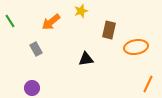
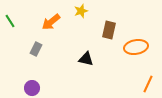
gray rectangle: rotated 56 degrees clockwise
black triangle: rotated 21 degrees clockwise
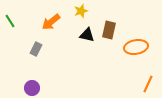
black triangle: moved 1 px right, 24 px up
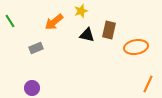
orange arrow: moved 3 px right
gray rectangle: moved 1 px up; rotated 40 degrees clockwise
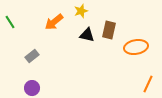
green line: moved 1 px down
gray rectangle: moved 4 px left, 8 px down; rotated 16 degrees counterclockwise
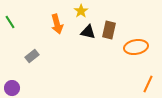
yellow star: rotated 16 degrees counterclockwise
orange arrow: moved 3 px right, 2 px down; rotated 66 degrees counterclockwise
black triangle: moved 1 px right, 3 px up
purple circle: moved 20 px left
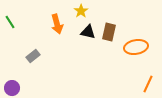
brown rectangle: moved 2 px down
gray rectangle: moved 1 px right
